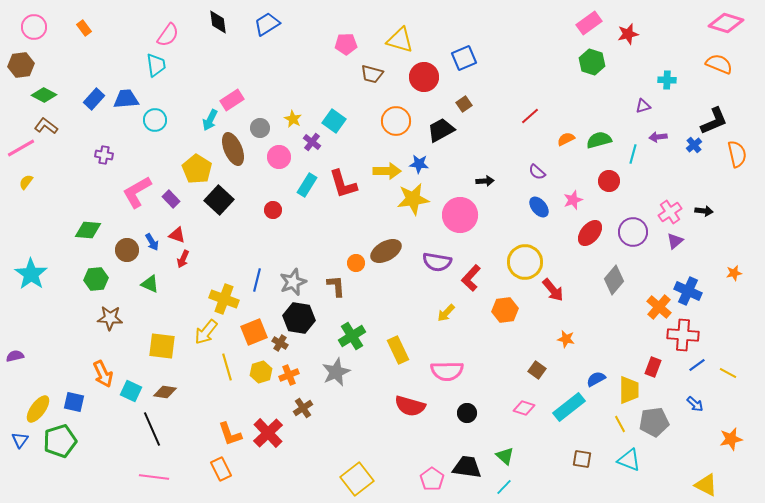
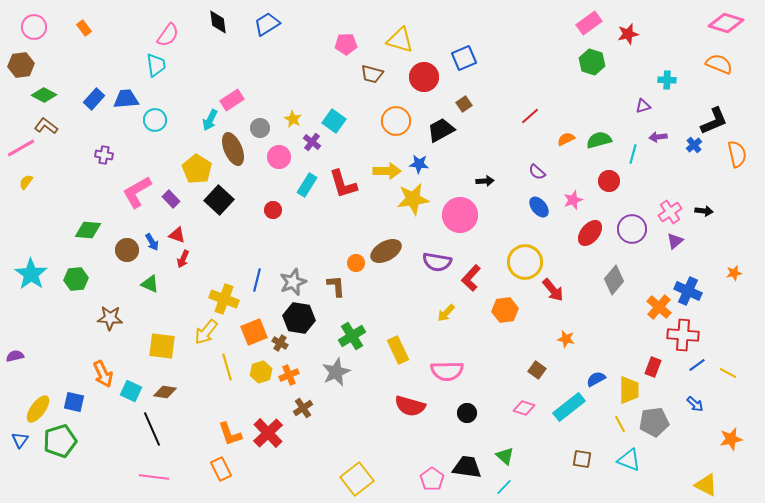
purple circle at (633, 232): moved 1 px left, 3 px up
green hexagon at (96, 279): moved 20 px left
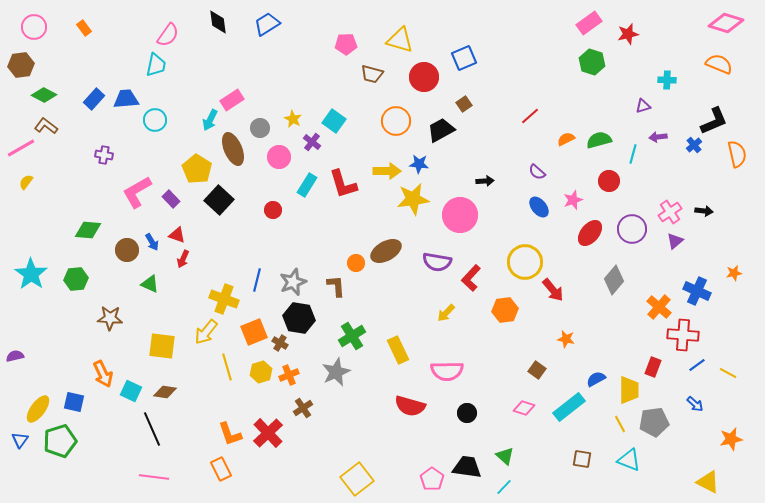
cyan trapezoid at (156, 65): rotated 20 degrees clockwise
blue cross at (688, 291): moved 9 px right
yellow triangle at (706, 485): moved 2 px right, 3 px up
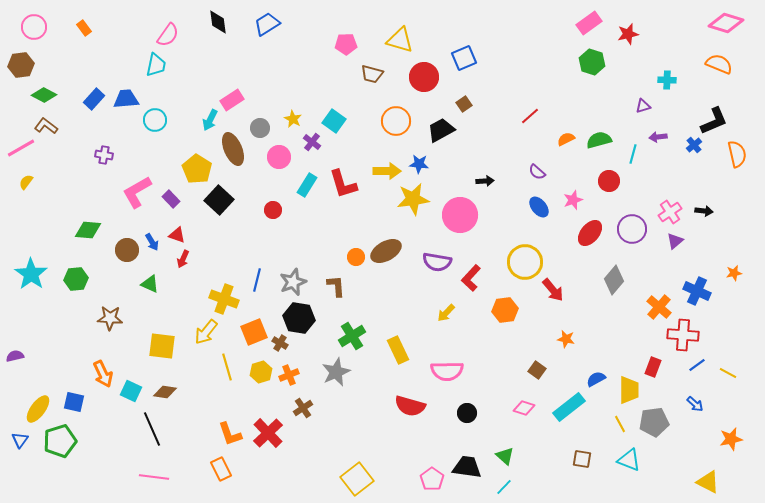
orange circle at (356, 263): moved 6 px up
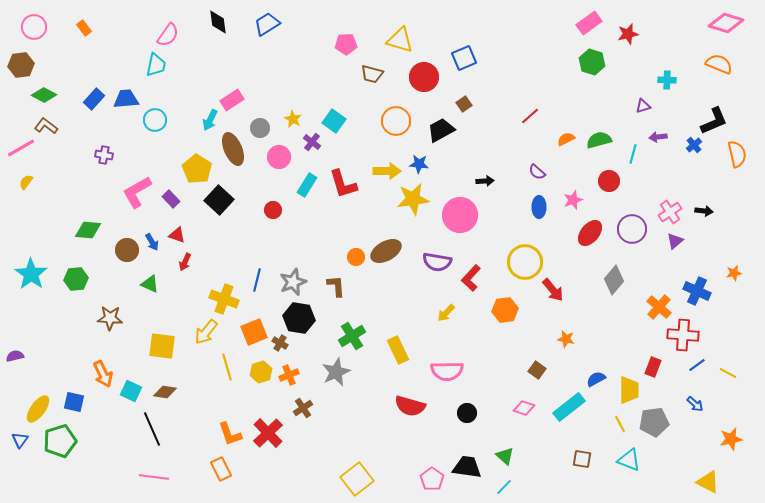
blue ellipse at (539, 207): rotated 40 degrees clockwise
red arrow at (183, 259): moved 2 px right, 3 px down
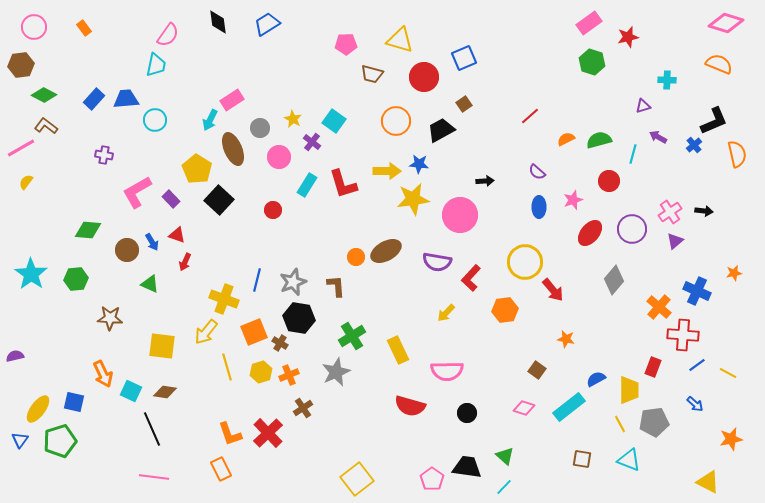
red star at (628, 34): moved 3 px down
purple arrow at (658, 137): rotated 36 degrees clockwise
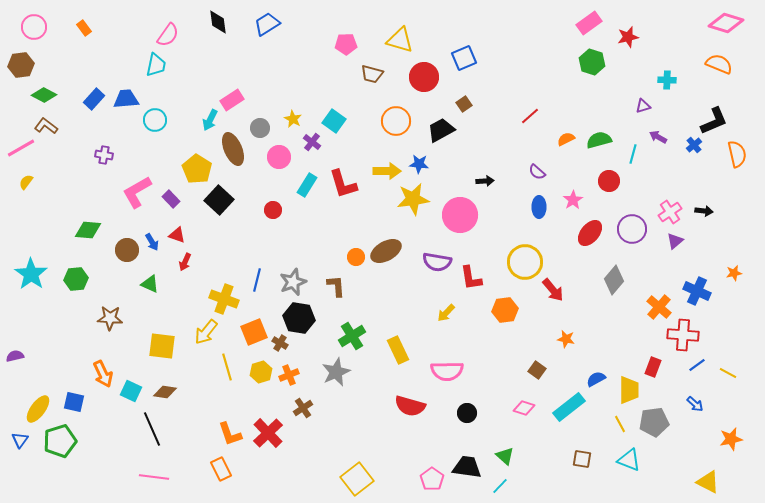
pink star at (573, 200): rotated 12 degrees counterclockwise
red L-shape at (471, 278): rotated 52 degrees counterclockwise
cyan line at (504, 487): moved 4 px left, 1 px up
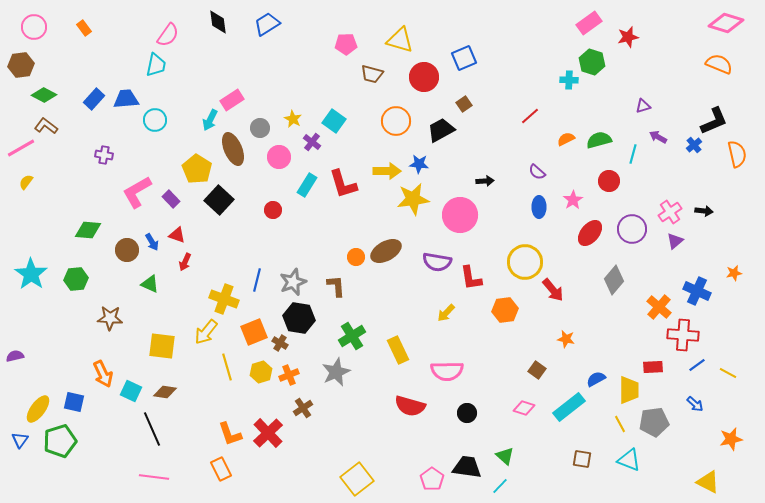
cyan cross at (667, 80): moved 98 px left
red rectangle at (653, 367): rotated 66 degrees clockwise
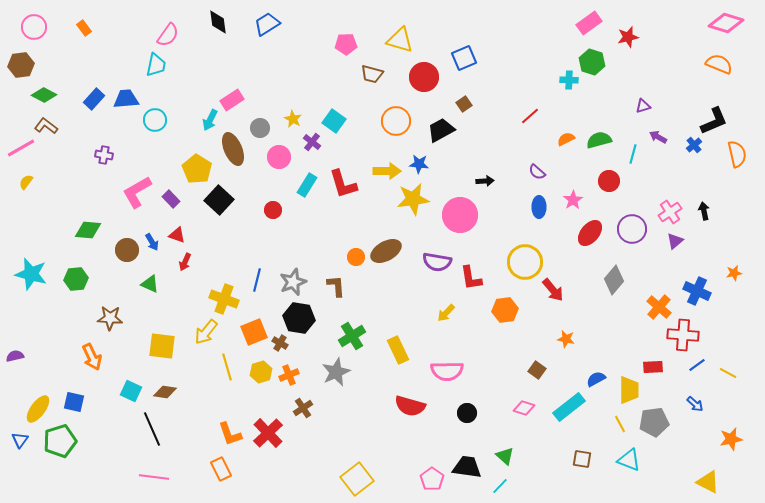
black arrow at (704, 211): rotated 108 degrees counterclockwise
cyan star at (31, 274): rotated 20 degrees counterclockwise
orange arrow at (103, 374): moved 11 px left, 17 px up
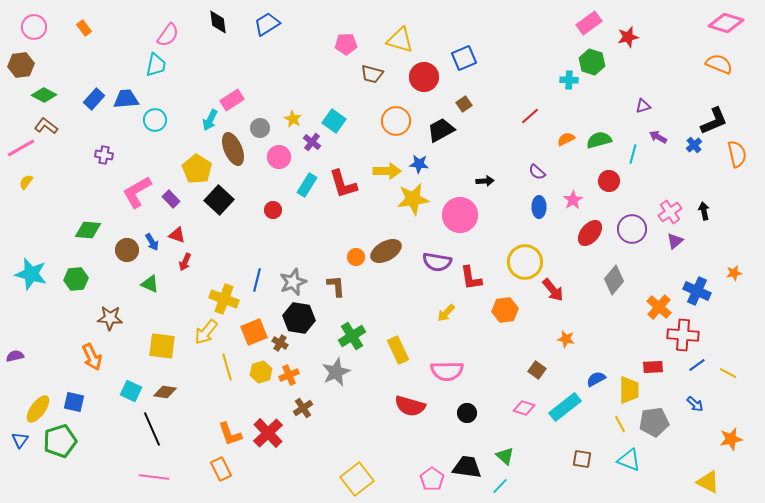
cyan rectangle at (569, 407): moved 4 px left
